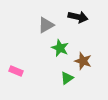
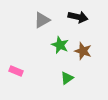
gray triangle: moved 4 px left, 5 px up
green star: moved 3 px up
brown star: moved 10 px up
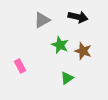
pink rectangle: moved 4 px right, 5 px up; rotated 40 degrees clockwise
